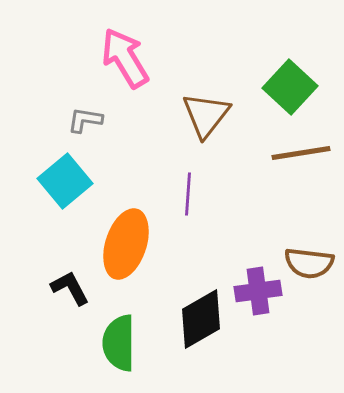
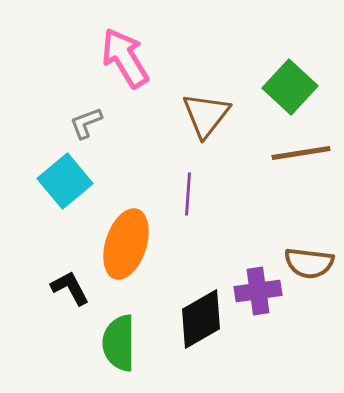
gray L-shape: moved 1 px right, 3 px down; rotated 30 degrees counterclockwise
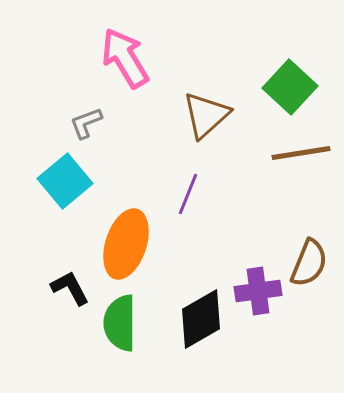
brown triangle: rotated 10 degrees clockwise
purple line: rotated 18 degrees clockwise
brown semicircle: rotated 75 degrees counterclockwise
green semicircle: moved 1 px right, 20 px up
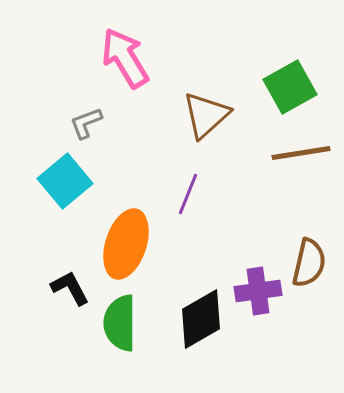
green square: rotated 18 degrees clockwise
brown semicircle: rotated 9 degrees counterclockwise
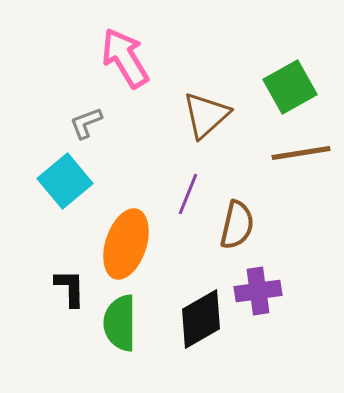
brown semicircle: moved 72 px left, 38 px up
black L-shape: rotated 27 degrees clockwise
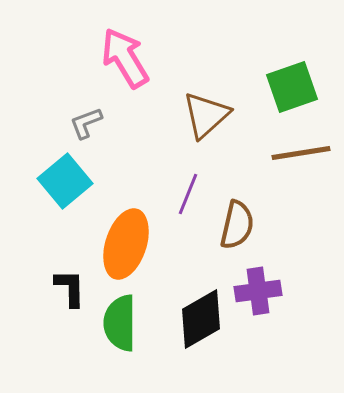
green square: moved 2 px right; rotated 10 degrees clockwise
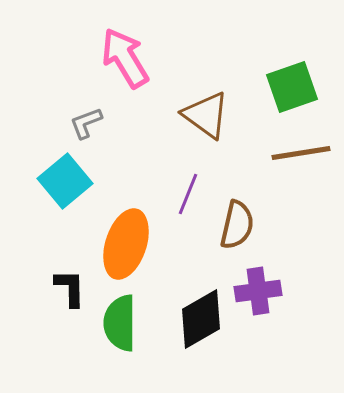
brown triangle: rotated 42 degrees counterclockwise
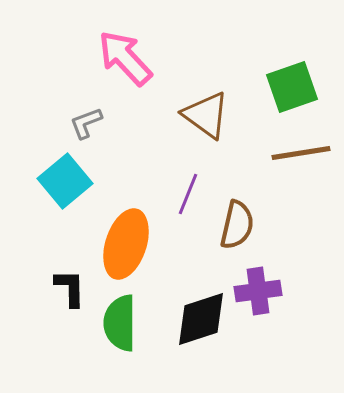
pink arrow: rotated 12 degrees counterclockwise
black diamond: rotated 12 degrees clockwise
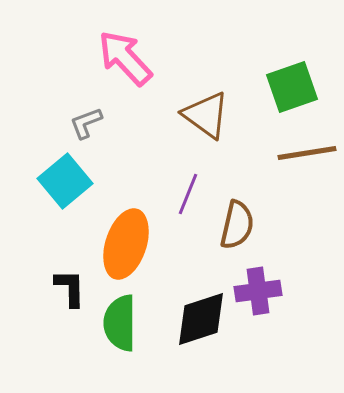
brown line: moved 6 px right
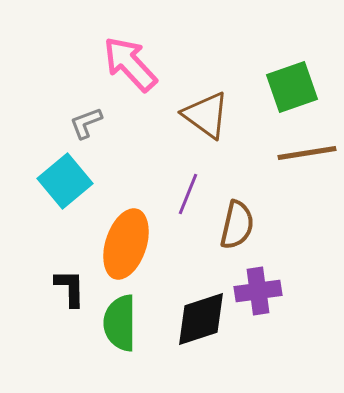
pink arrow: moved 5 px right, 6 px down
